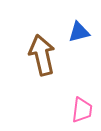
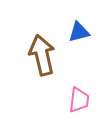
pink trapezoid: moved 3 px left, 10 px up
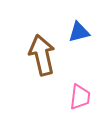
pink trapezoid: moved 1 px right, 3 px up
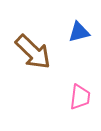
brown arrow: moved 9 px left, 3 px up; rotated 147 degrees clockwise
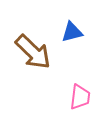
blue triangle: moved 7 px left
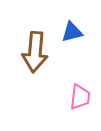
brown arrow: moved 2 px right; rotated 51 degrees clockwise
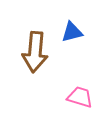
pink trapezoid: rotated 80 degrees counterclockwise
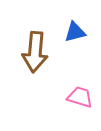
blue triangle: moved 3 px right
